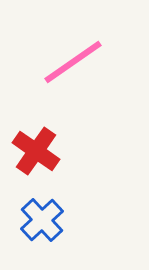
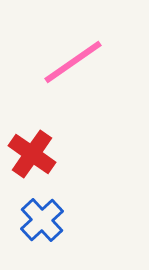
red cross: moved 4 px left, 3 px down
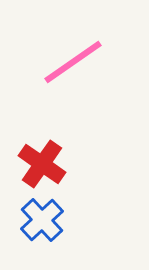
red cross: moved 10 px right, 10 px down
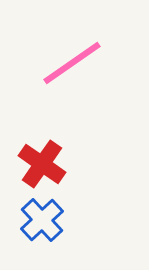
pink line: moved 1 px left, 1 px down
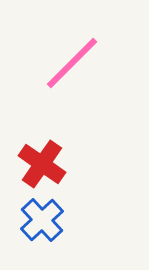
pink line: rotated 10 degrees counterclockwise
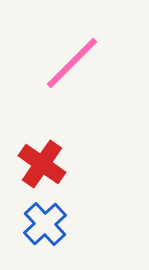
blue cross: moved 3 px right, 4 px down
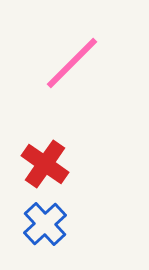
red cross: moved 3 px right
